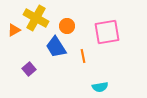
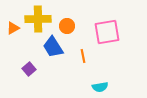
yellow cross: moved 2 px right, 1 px down; rotated 30 degrees counterclockwise
orange triangle: moved 1 px left, 2 px up
blue trapezoid: moved 3 px left
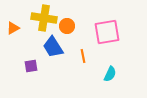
yellow cross: moved 6 px right, 1 px up; rotated 10 degrees clockwise
purple square: moved 2 px right, 3 px up; rotated 32 degrees clockwise
cyan semicircle: moved 10 px right, 13 px up; rotated 56 degrees counterclockwise
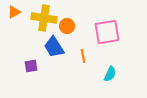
orange triangle: moved 1 px right, 16 px up
blue trapezoid: moved 1 px right
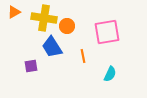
blue trapezoid: moved 2 px left
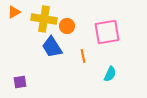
yellow cross: moved 1 px down
purple square: moved 11 px left, 16 px down
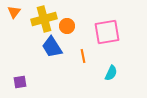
orange triangle: rotated 24 degrees counterclockwise
yellow cross: rotated 25 degrees counterclockwise
cyan semicircle: moved 1 px right, 1 px up
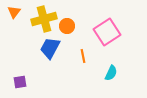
pink square: rotated 24 degrees counterclockwise
blue trapezoid: moved 2 px left, 1 px down; rotated 60 degrees clockwise
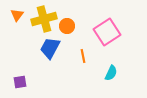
orange triangle: moved 3 px right, 3 px down
